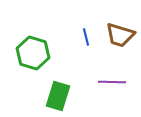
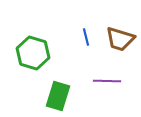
brown trapezoid: moved 4 px down
purple line: moved 5 px left, 1 px up
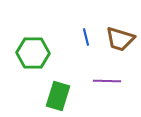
green hexagon: rotated 16 degrees counterclockwise
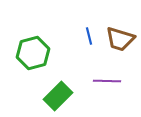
blue line: moved 3 px right, 1 px up
green hexagon: rotated 16 degrees counterclockwise
green rectangle: rotated 28 degrees clockwise
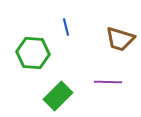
blue line: moved 23 px left, 9 px up
green hexagon: rotated 20 degrees clockwise
purple line: moved 1 px right, 1 px down
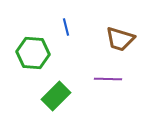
purple line: moved 3 px up
green rectangle: moved 2 px left
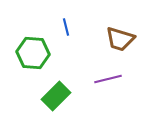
purple line: rotated 16 degrees counterclockwise
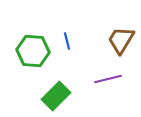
blue line: moved 1 px right, 14 px down
brown trapezoid: moved 1 px right, 1 px down; rotated 104 degrees clockwise
green hexagon: moved 2 px up
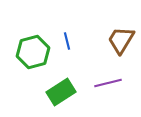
green hexagon: moved 1 px down; rotated 20 degrees counterclockwise
purple line: moved 4 px down
green rectangle: moved 5 px right, 4 px up; rotated 12 degrees clockwise
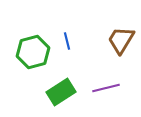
purple line: moved 2 px left, 5 px down
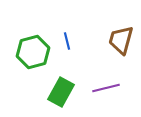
brown trapezoid: rotated 16 degrees counterclockwise
green rectangle: rotated 28 degrees counterclockwise
